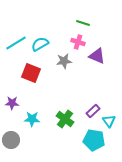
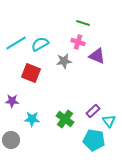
purple star: moved 2 px up
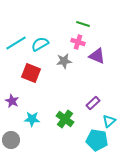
green line: moved 1 px down
purple star: rotated 24 degrees clockwise
purple rectangle: moved 8 px up
cyan triangle: rotated 24 degrees clockwise
cyan pentagon: moved 3 px right
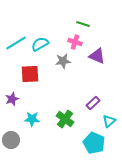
pink cross: moved 3 px left
gray star: moved 1 px left
red square: moved 1 px left, 1 px down; rotated 24 degrees counterclockwise
purple star: moved 2 px up; rotated 24 degrees clockwise
cyan pentagon: moved 3 px left, 3 px down; rotated 15 degrees clockwise
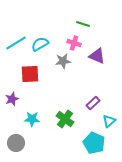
pink cross: moved 1 px left, 1 px down
gray circle: moved 5 px right, 3 px down
